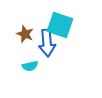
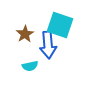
brown star: rotated 18 degrees clockwise
blue arrow: moved 1 px right, 2 px down
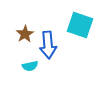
cyan square: moved 20 px right
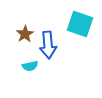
cyan square: moved 1 px up
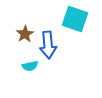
cyan square: moved 5 px left, 5 px up
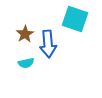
blue arrow: moved 1 px up
cyan semicircle: moved 4 px left, 3 px up
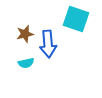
cyan square: moved 1 px right
brown star: rotated 18 degrees clockwise
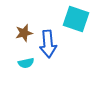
brown star: moved 1 px left, 1 px up
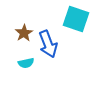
brown star: rotated 18 degrees counterclockwise
blue arrow: rotated 16 degrees counterclockwise
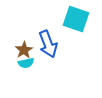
brown star: moved 17 px down
